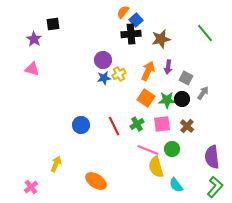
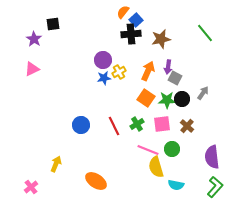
pink triangle: rotated 42 degrees counterclockwise
yellow cross: moved 2 px up
gray square: moved 11 px left
cyan semicircle: rotated 42 degrees counterclockwise
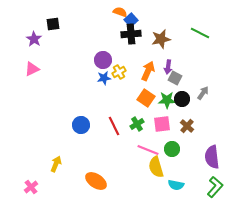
orange semicircle: moved 3 px left; rotated 72 degrees clockwise
blue square: moved 5 px left
green line: moved 5 px left; rotated 24 degrees counterclockwise
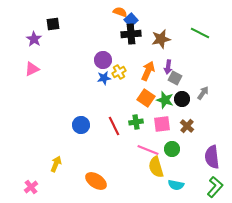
green star: moved 2 px left; rotated 18 degrees clockwise
green cross: moved 1 px left, 2 px up; rotated 24 degrees clockwise
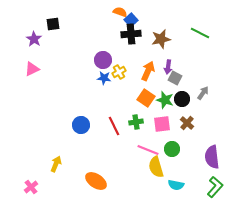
blue star: rotated 16 degrees clockwise
brown cross: moved 3 px up
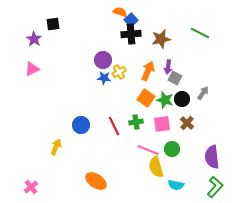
yellow arrow: moved 17 px up
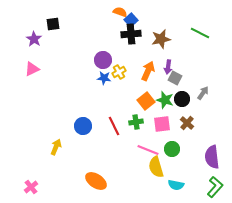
orange square: moved 3 px down; rotated 18 degrees clockwise
blue circle: moved 2 px right, 1 px down
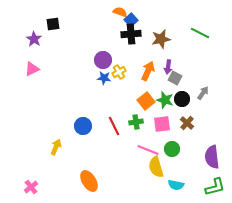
orange ellipse: moved 7 px left; rotated 25 degrees clockwise
green L-shape: rotated 35 degrees clockwise
